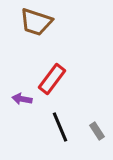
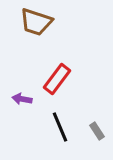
red rectangle: moved 5 px right
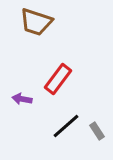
red rectangle: moved 1 px right
black line: moved 6 px right, 1 px up; rotated 72 degrees clockwise
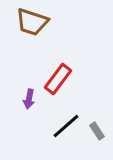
brown trapezoid: moved 4 px left
purple arrow: moved 7 px right; rotated 90 degrees counterclockwise
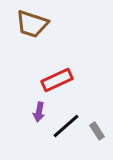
brown trapezoid: moved 2 px down
red rectangle: moved 1 px left, 1 px down; rotated 28 degrees clockwise
purple arrow: moved 10 px right, 13 px down
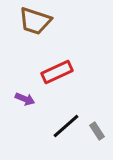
brown trapezoid: moved 3 px right, 3 px up
red rectangle: moved 8 px up
purple arrow: moved 14 px left, 13 px up; rotated 78 degrees counterclockwise
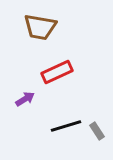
brown trapezoid: moved 5 px right, 6 px down; rotated 8 degrees counterclockwise
purple arrow: rotated 54 degrees counterclockwise
black line: rotated 24 degrees clockwise
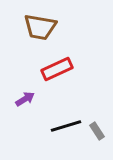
red rectangle: moved 3 px up
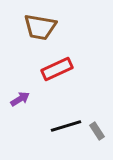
purple arrow: moved 5 px left
